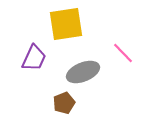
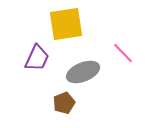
purple trapezoid: moved 3 px right
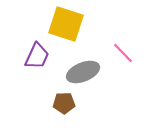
yellow square: rotated 27 degrees clockwise
purple trapezoid: moved 2 px up
brown pentagon: rotated 20 degrees clockwise
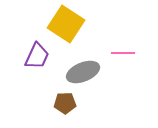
yellow square: rotated 15 degrees clockwise
pink line: rotated 45 degrees counterclockwise
brown pentagon: moved 1 px right
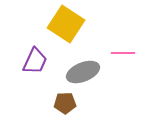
purple trapezoid: moved 2 px left, 5 px down
